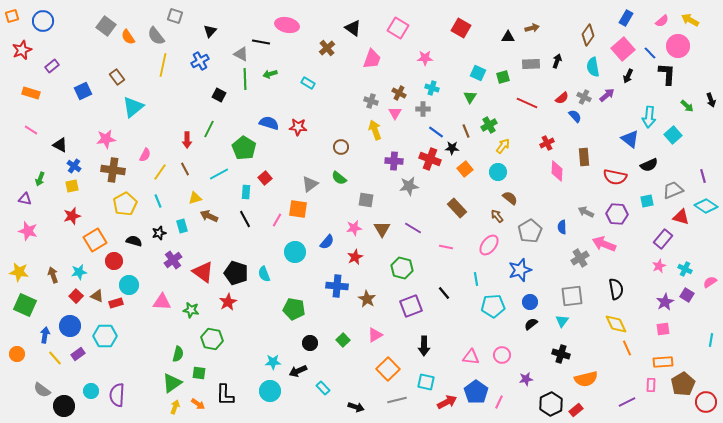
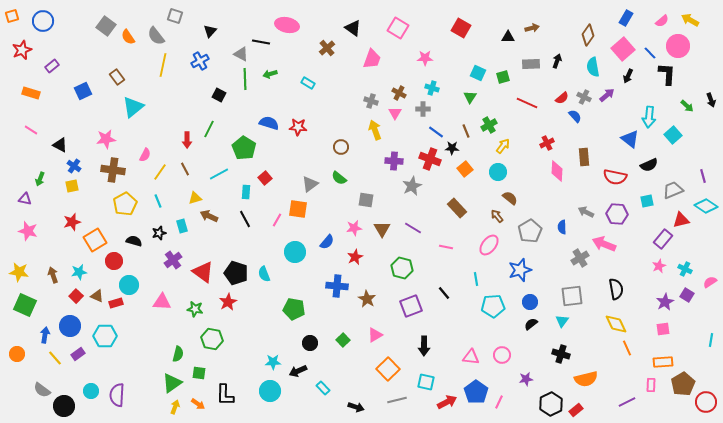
gray star at (409, 186): moved 3 px right; rotated 18 degrees counterclockwise
red star at (72, 216): moved 6 px down
red triangle at (681, 217): moved 3 px down; rotated 30 degrees counterclockwise
green star at (191, 310): moved 4 px right, 1 px up
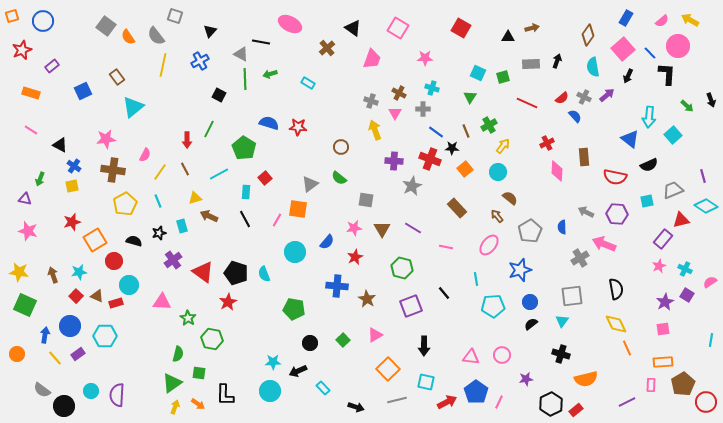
pink ellipse at (287, 25): moved 3 px right, 1 px up; rotated 15 degrees clockwise
green star at (195, 309): moved 7 px left, 9 px down; rotated 21 degrees clockwise
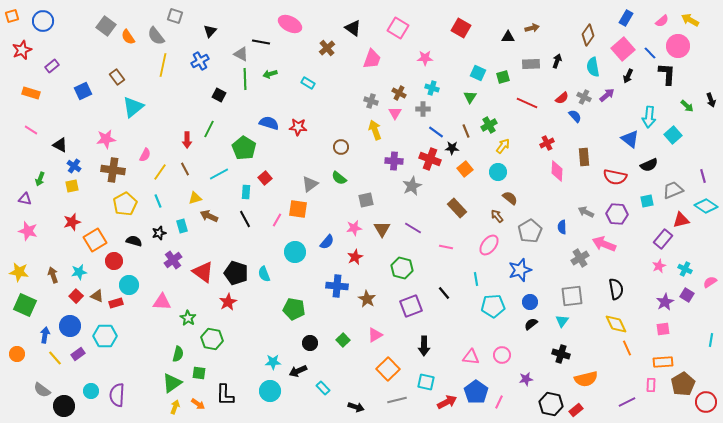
gray square at (366, 200): rotated 21 degrees counterclockwise
black hexagon at (551, 404): rotated 20 degrees counterclockwise
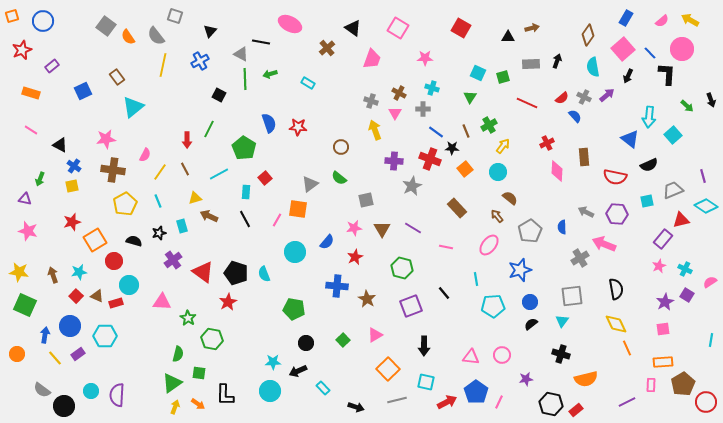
pink circle at (678, 46): moved 4 px right, 3 px down
blue semicircle at (269, 123): rotated 54 degrees clockwise
black circle at (310, 343): moved 4 px left
